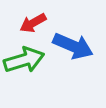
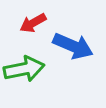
green arrow: moved 9 px down; rotated 6 degrees clockwise
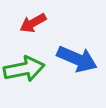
blue arrow: moved 4 px right, 13 px down
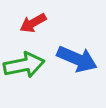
green arrow: moved 4 px up
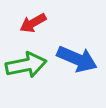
green arrow: moved 2 px right
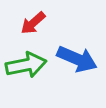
red arrow: rotated 12 degrees counterclockwise
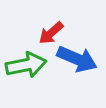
red arrow: moved 18 px right, 10 px down
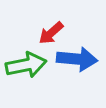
blue arrow: rotated 18 degrees counterclockwise
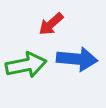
red arrow: moved 9 px up
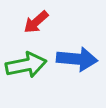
red arrow: moved 15 px left, 2 px up
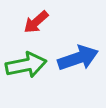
blue arrow: moved 1 px right, 1 px up; rotated 24 degrees counterclockwise
